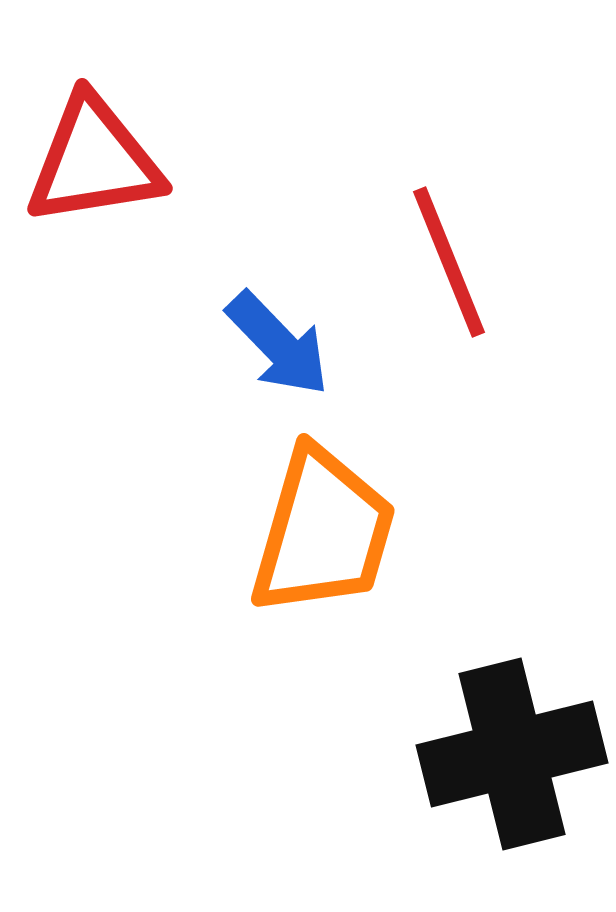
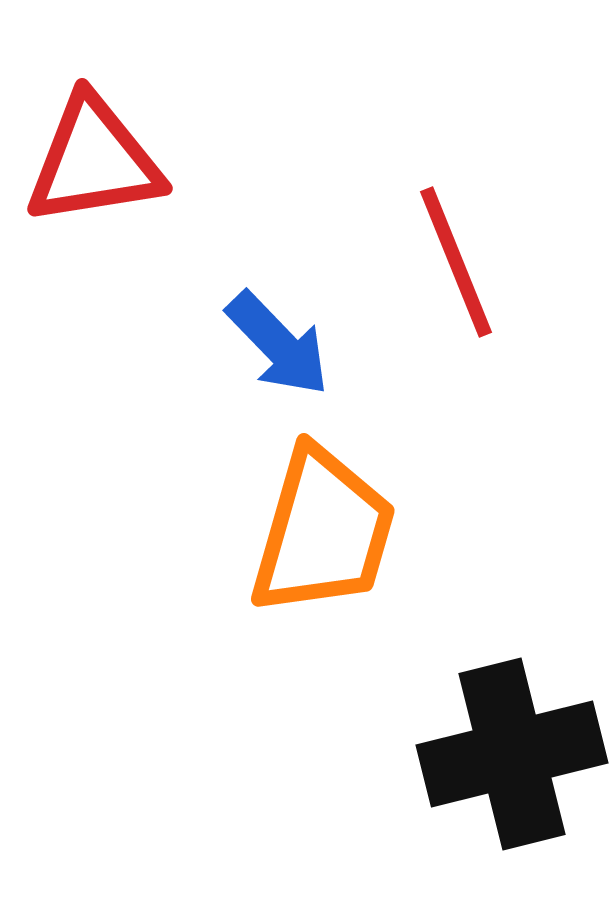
red line: moved 7 px right
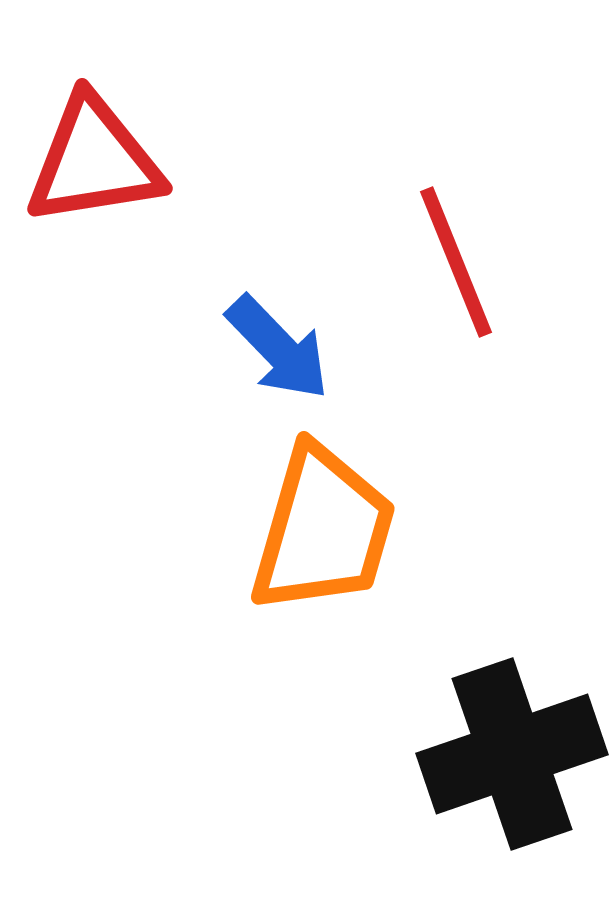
blue arrow: moved 4 px down
orange trapezoid: moved 2 px up
black cross: rotated 5 degrees counterclockwise
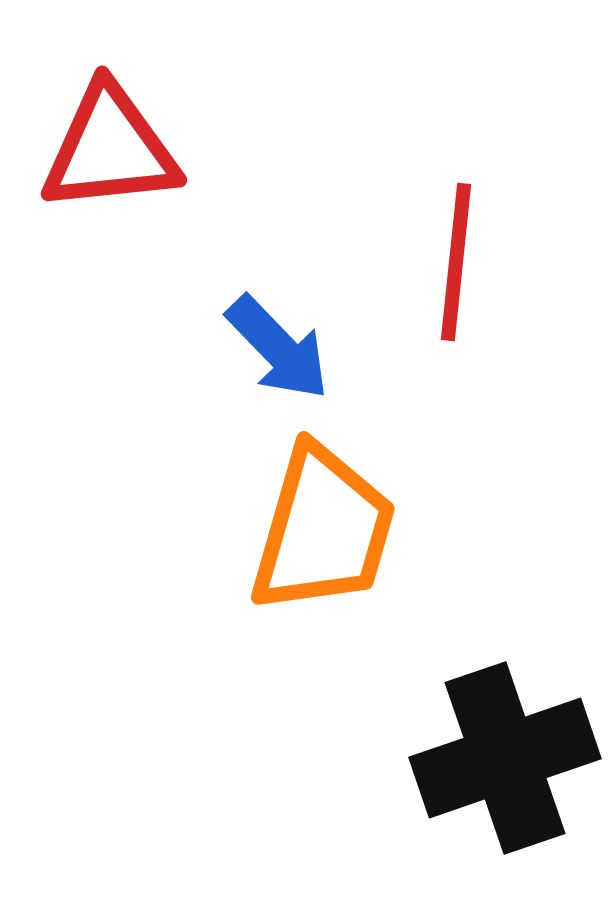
red triangle: moved 16 px right, 12 px up; rotated 3 degrees clockwise
red line: rotated 28 degrees clockwise
black cross: moved 7 px left, 4 px down
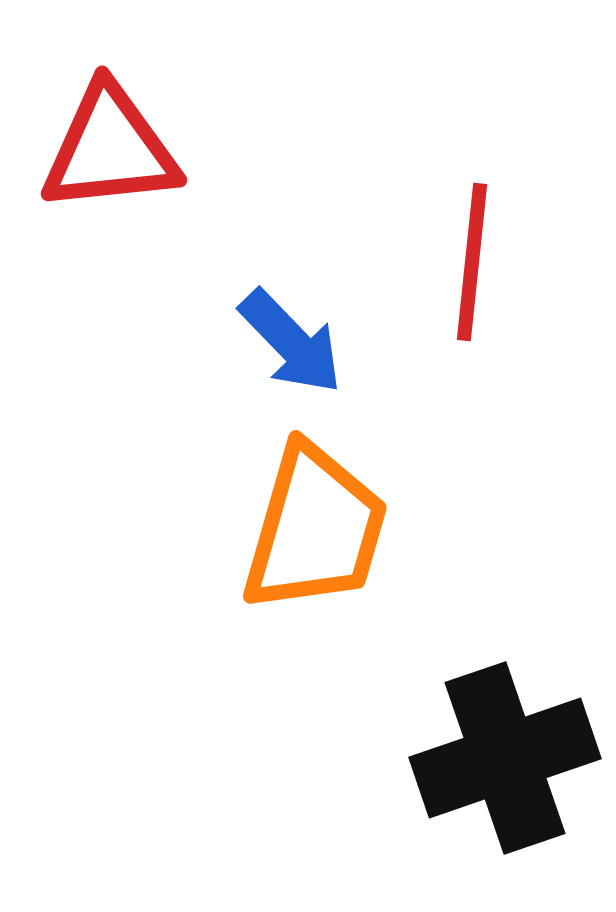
red line: moved 16 px right
blue arrow: moved 13 px right, 6 px up
orange trapezoid: moved 8 px left, 1 px up
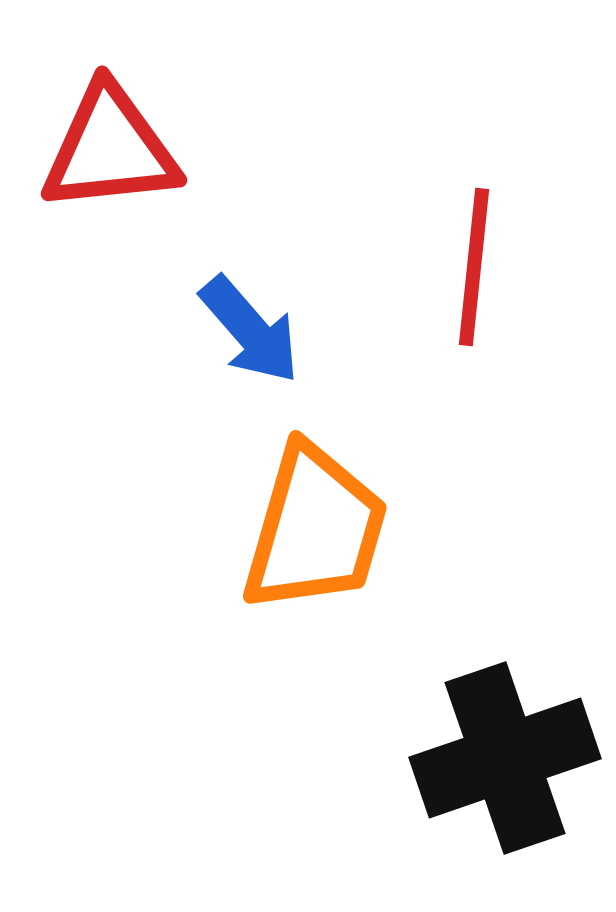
red line: moved 2 px right, 5 px down
blue arrow: moved 41 px left, 12 px up; rotated 3 degrees clockwise
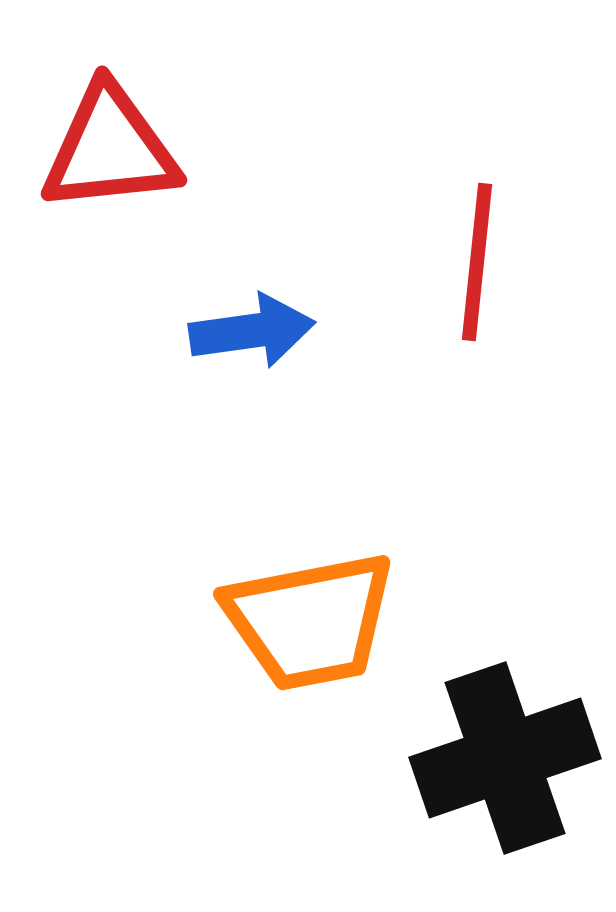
red line: moved 3 px right, 5 px up
blue arrow: moved 2 px right, 1 px down; rotated 57 degrees counterclockwise
orange trapezoid: moved 5 px left, 92 px down; rotated 63 degrees clockwise
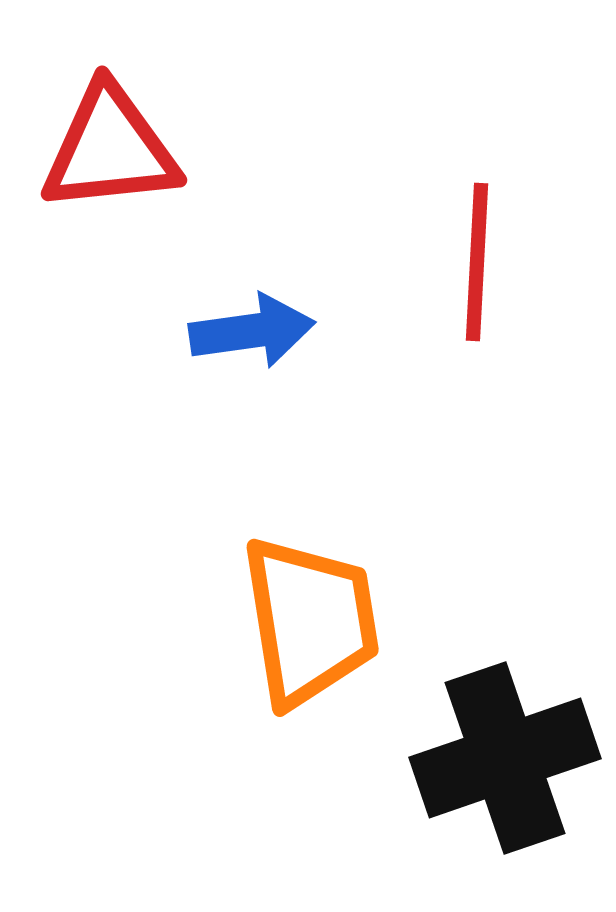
red line: rotated 3 degrees counterclockwise
orange trapezoid: rotated 88 degrees counterclockwise
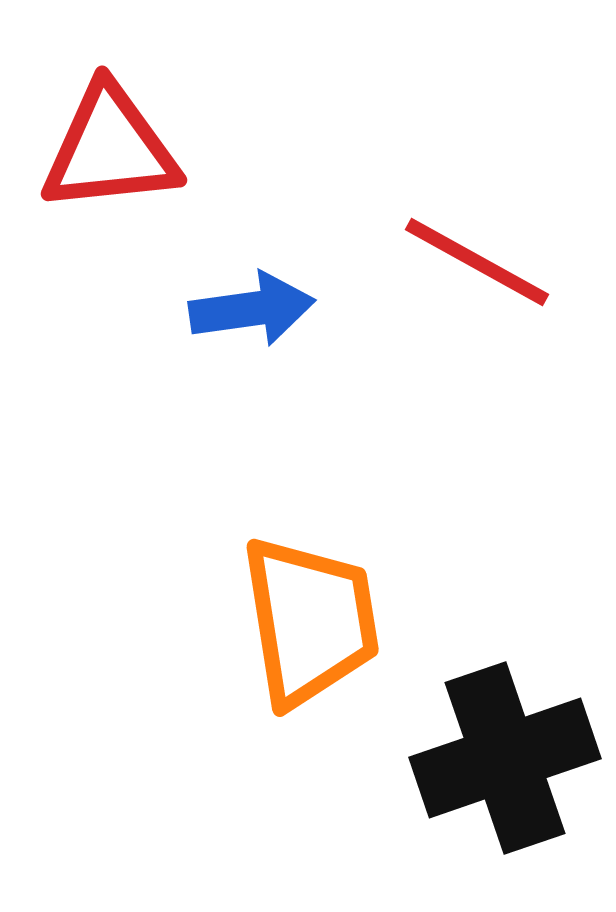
red line: rotated 64 degrees counterclockwise
blue arrow: moved 22 px up
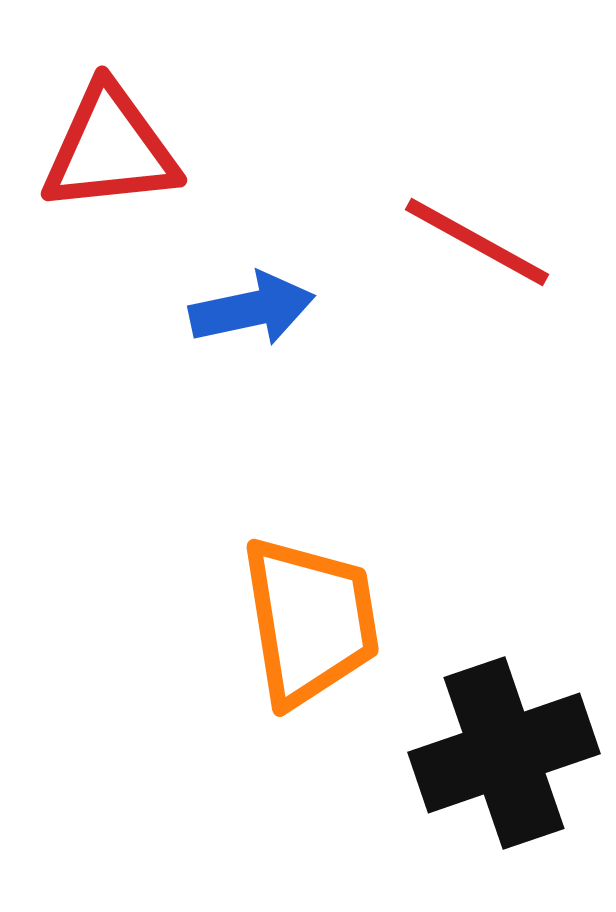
red line: moved 20 px up
blue arrow: rotated 4 degrees counterclockwise
black cross: moved 1 px left, 5 px up
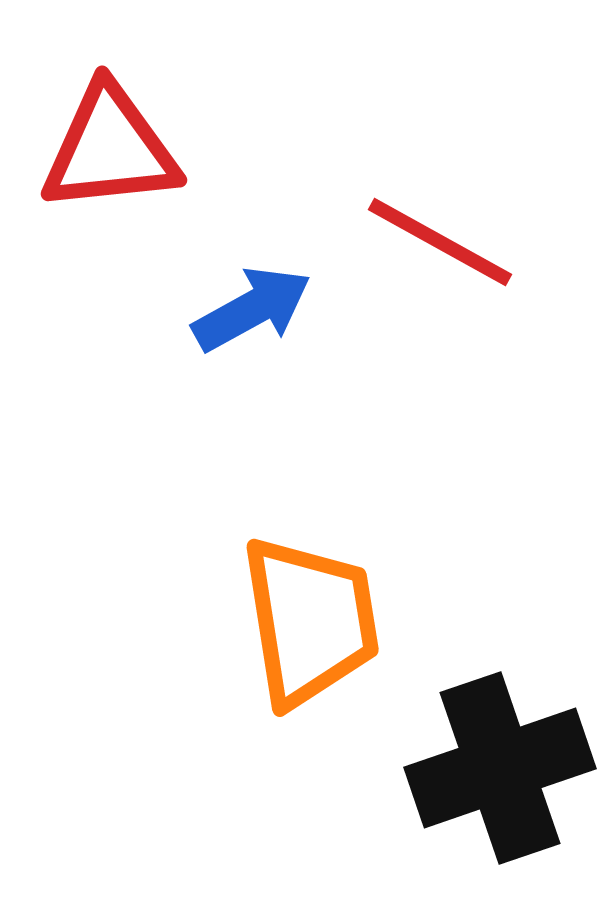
red line: moved 37 px left
blue arrow: rotated 17 degrees counterclockwise
black cross: moved 4 px left, 15 px down
